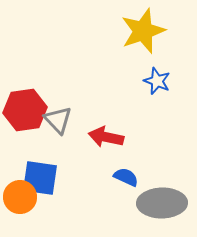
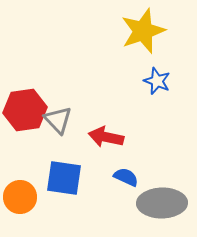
blue square: moved 24 px right
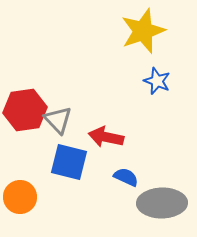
blue square: moved 5 px right, 16 px up; rotated 6 degrees clockwise
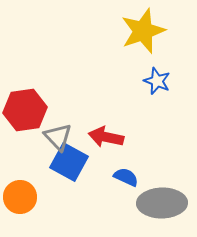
gray triangle: moved 17 px down
blue square: rotated 15 degrees clockwise
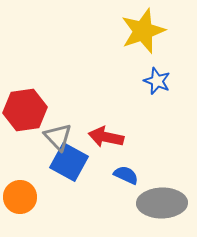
blue semicircle: moved 2 px up
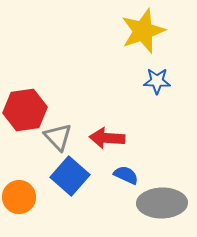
blue star: rotated 20 degrees counterclockwise
red arrow: moved 1 px right, 1 px down; rotated 8 degrees counterclockwise
blue square: moved 1 px right, 14 px down; rotated 12 degrees clockwise
orange circle: moved 1 px left
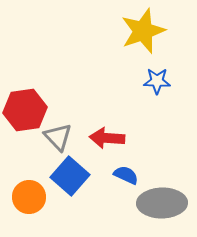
orange circle: moved 10 px right
